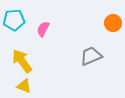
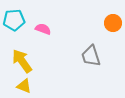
pink semicircle: rotated 84 degrees clockwise
gray trapezoid: rotated 85 degrees counterclockwise
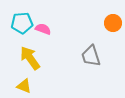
cyan pentagon: moved 8 px right, 3 px down
yellow arrow: moved 8 px right, 3 px up
